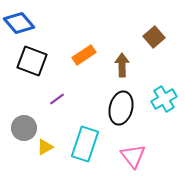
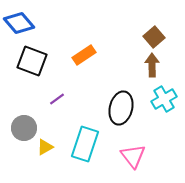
brown arrow: moved 30 px right
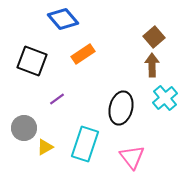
blue diamond: moved 44 px right, 4 px up
orange rectangle: moved 1 px left, 1 px up
cyan cross: moved 1 px right, 1 px up; rotated 10 degrees counterclockwise
pink triangle: moved 1 px left, 1 px down
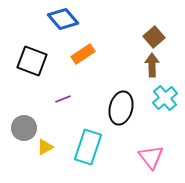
purple line: moved 6 px right; rotated 14 degrees clockwise
cyan rectangle: moved 3 px right, 3 px down
pink triangle: moved 19 px right
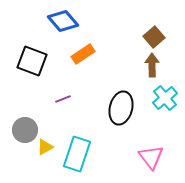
blue diamond: moved 2 px down
gray circle: moved 1 px right, 2 px down
cyan rectangle: moved 11 px left, 7 px down
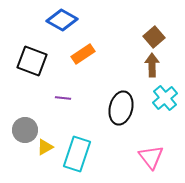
blue diamond: moved 1 px left, 1 px up; rotated 20 degrees counterclockwise
purple line: moved 1 px up; rotated 28 degrees clockwise
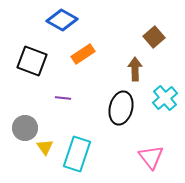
brown arrow: moved 17 px left, 4 px down
gray circle: moved 2 px up
yellow triangle: rotated 36 degrees counterclockwise
